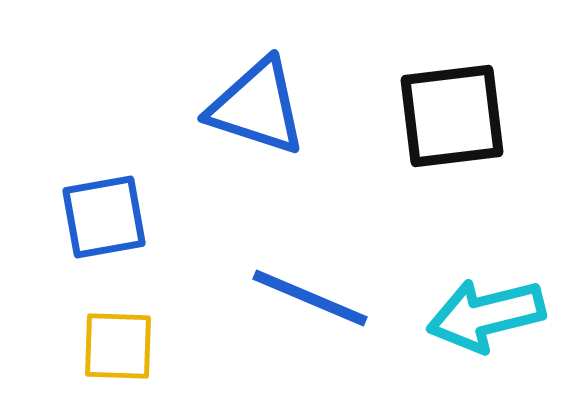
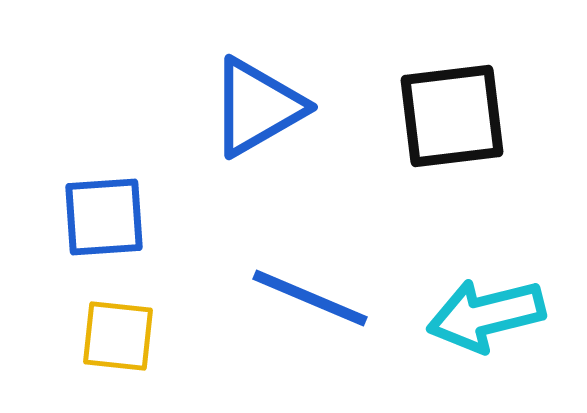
blue triangle: rotated 48 degrees counterclockwise
blue square: rotated 6 degrees clockwise
yellow square: moved 10 px up; rotated 4 degrees clockwise
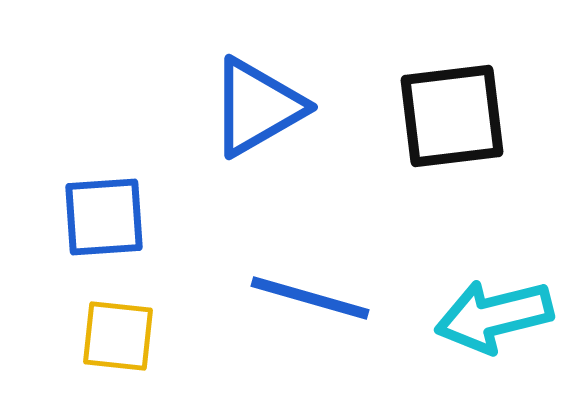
blue line: rotated 7 degrees counterclockwise
cyan arrow: moved 8 px right, 1 px down
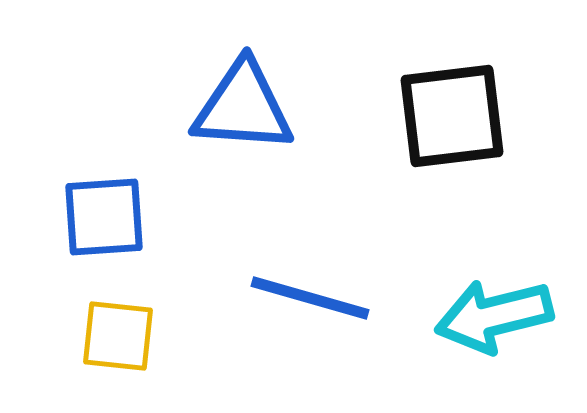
blue triangle: moved 14 px left; rotated 34 degrees clockwise
